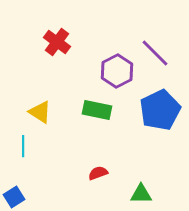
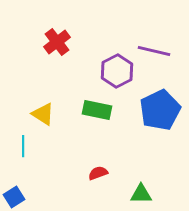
red cross: rotated 16 degrees clockwise
purple line: moved 1 px left, 2 px up; rotated 32 degrees counterclockwise
yellow triangle: moved 3 px right, 2 px down
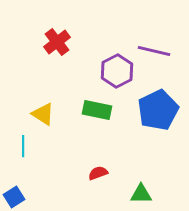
blue pentagon: moved 2 px left
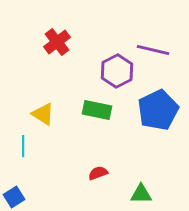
purple line: moved 1 px left, 1 px up
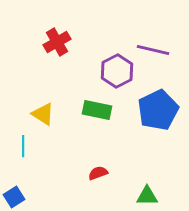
red cross: rotated 8 degrees clockwise
green triangle: moved 6 px right, 2 px down
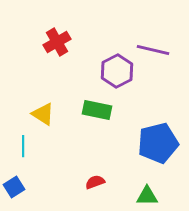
blue pentagon: moved 33 px down; rotated 12 degrees clockwise
red semicircle: moved 3 px left, 9 px down
blue square: moved 10 px up
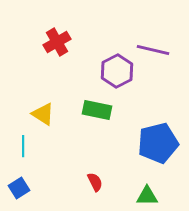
red semicircle: rotated 84 degrees clockwise
blue square: moved 5 px right, 1 px down
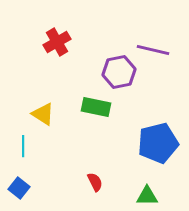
purple hexagon: moved 2 px right, 1 px down; rotated 16 degrees clockwise
green rectangle: moved 1 px left, 3 px up
blue square: rotated 20 degrees counterclockwise
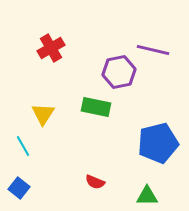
red cross: moved 6 px left, 6 px down
yellow triangle: rotated 30 degrees clockwise
cyan line: rotated 30 degrees counterclockwise
red semicircle: rotated 138 degrees clockwise
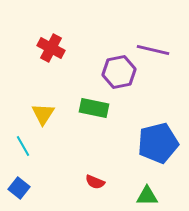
red cross: rotated 32 degrees counterclockwise
green rectangle: moved 2 px left, 1 px down
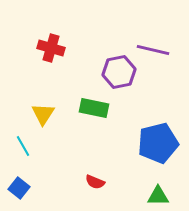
red cross: rotated 12 degrees counterclockwise
green triangle: moved 11 px right
